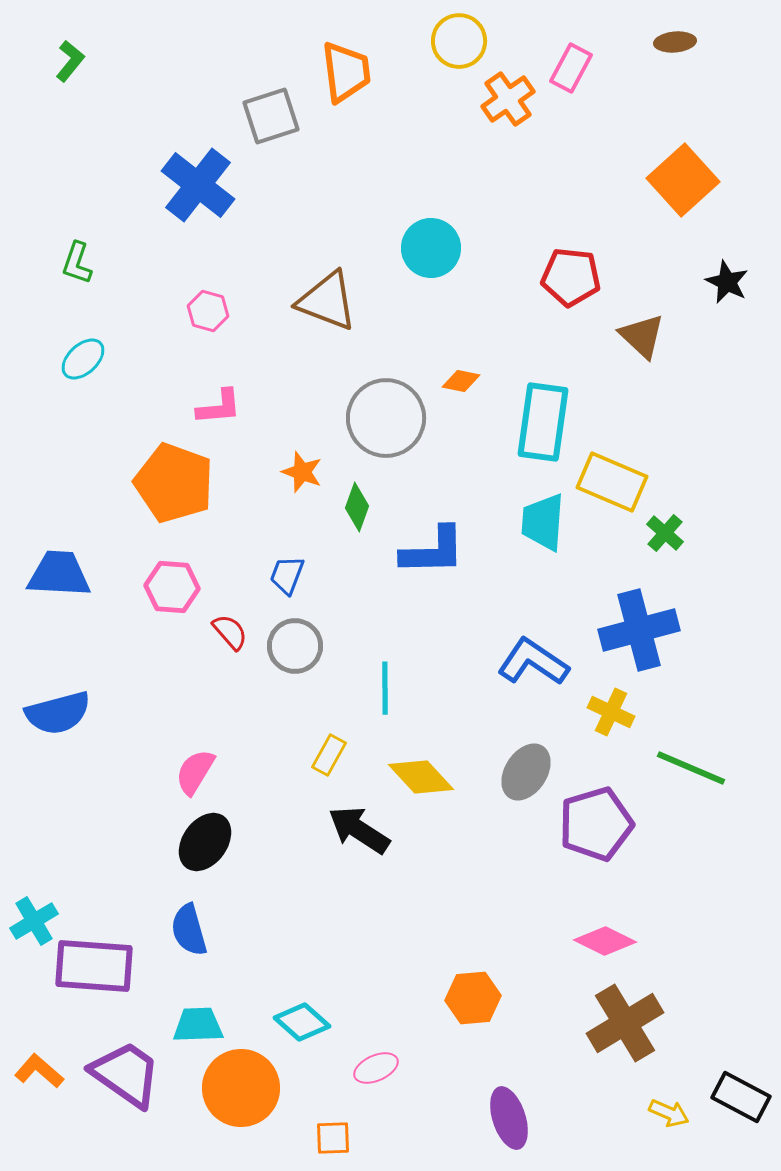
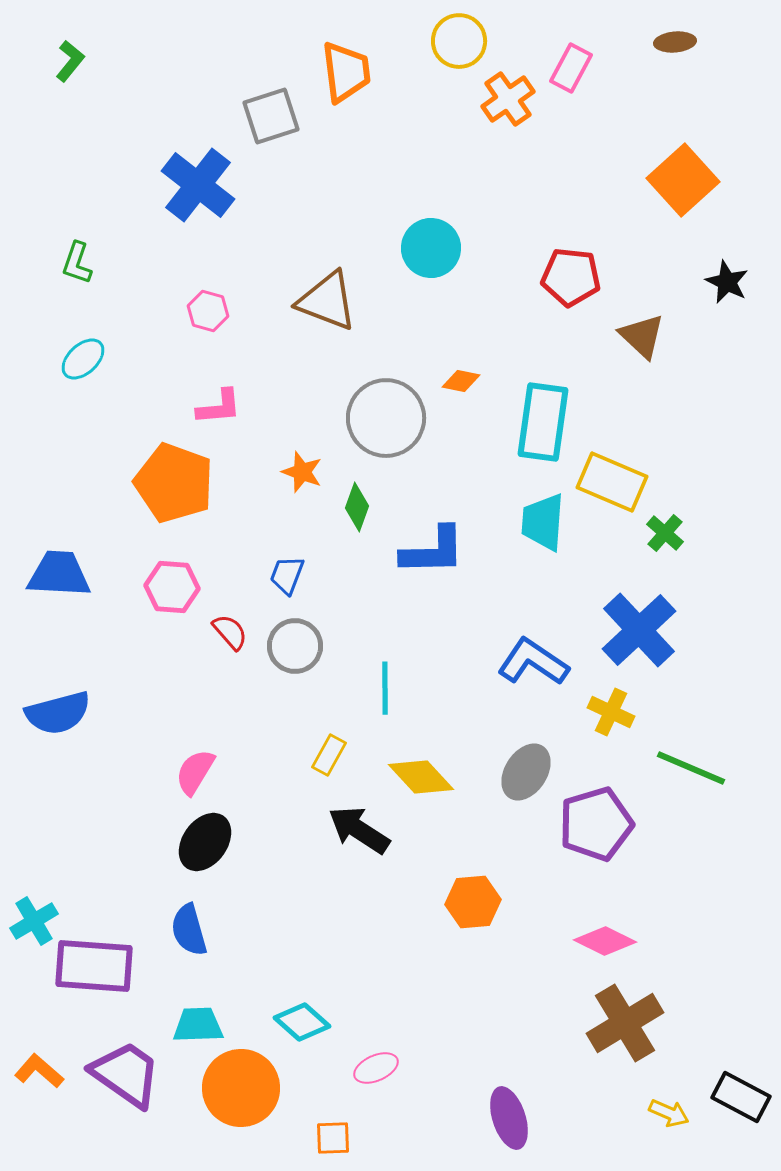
blue cross at (639, 630): rotated 28 degrees counterclockwise
orange hexagon at (473, 998): moved 96 px up
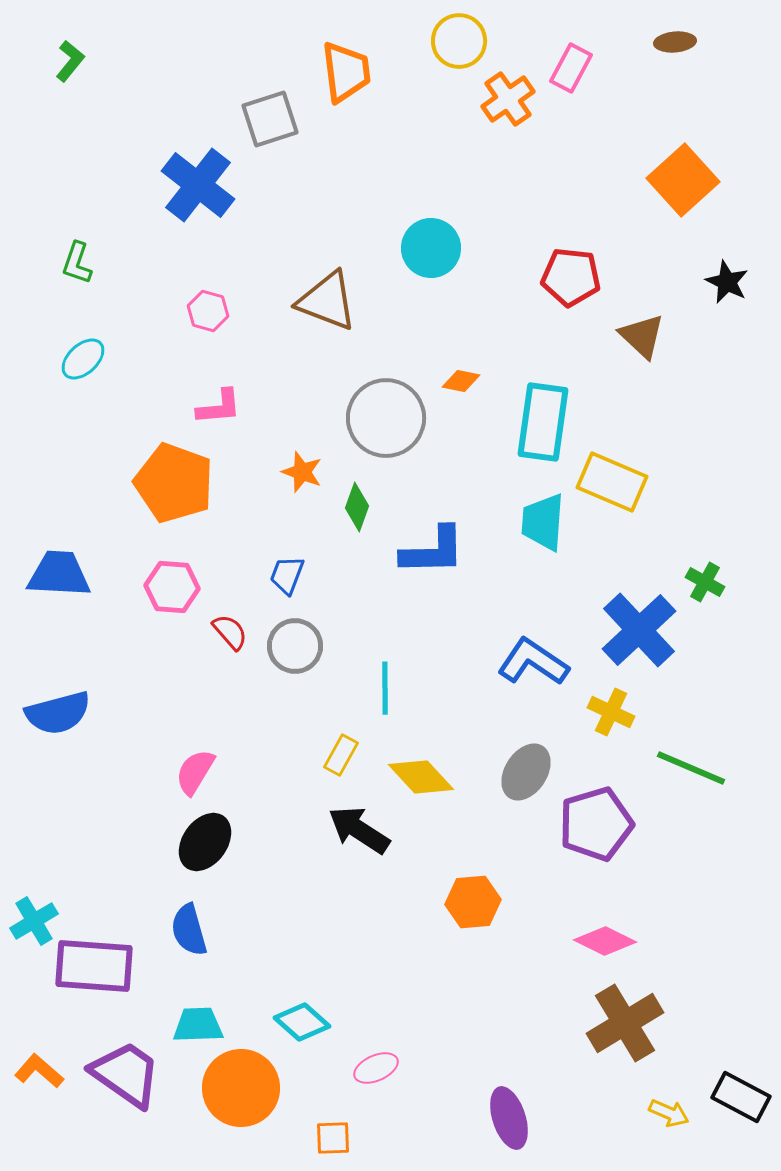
gray square at (271, 116): moved 1 px left, 3 px down
green cross at (665, 533): moved 40 px right, 49 px down; rotated 12 degrees counterclockwise
yellow rectangle at (329, 755): moved 12 px right
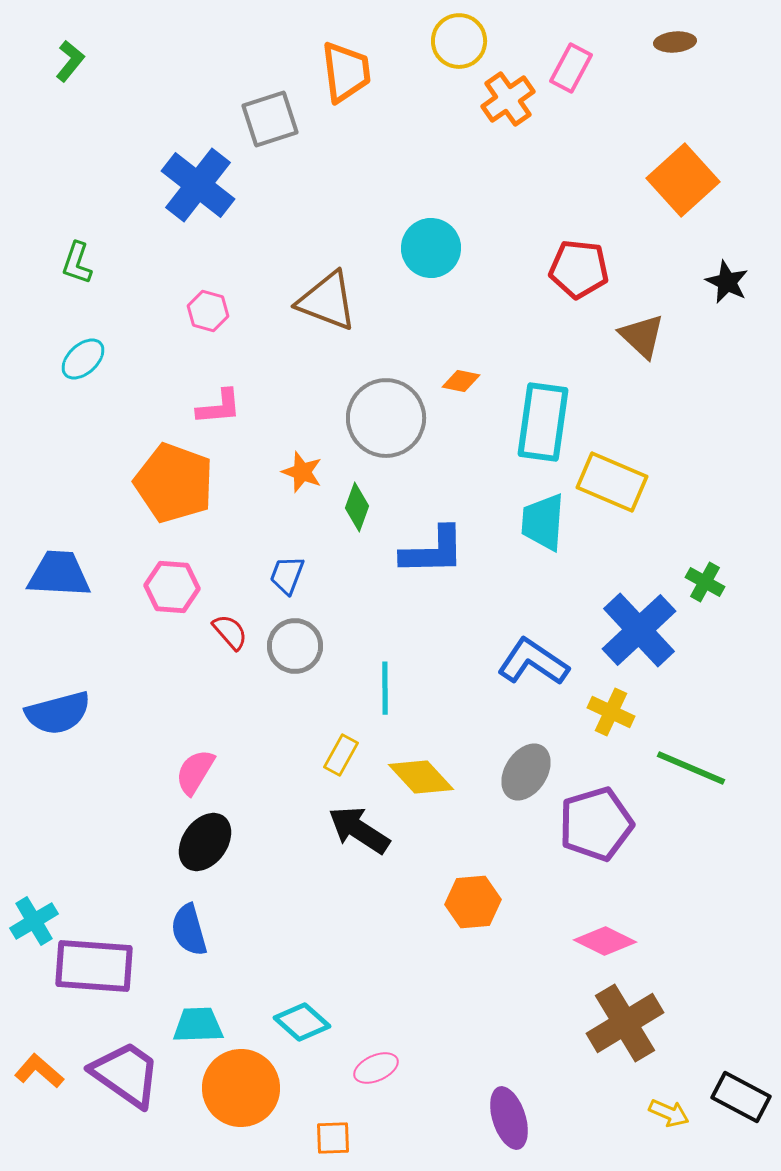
red pentagon at (571, 277): moved 8 px right, 8 px up
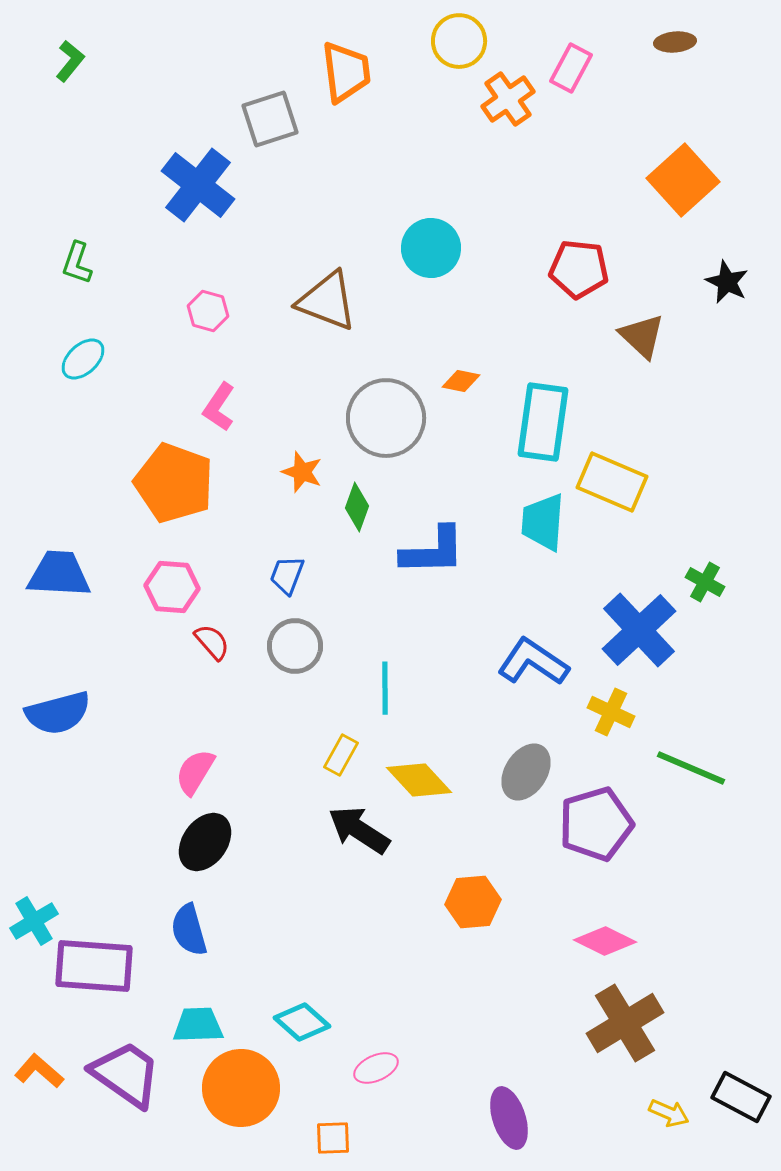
pink L-shape at (219, 407): rotated 129 degrees clockwise
red semicircle at (230, 632): moved 18 px left, 10 px down
yellow diamond at (421, 777): moved 2 px left, 3 px down
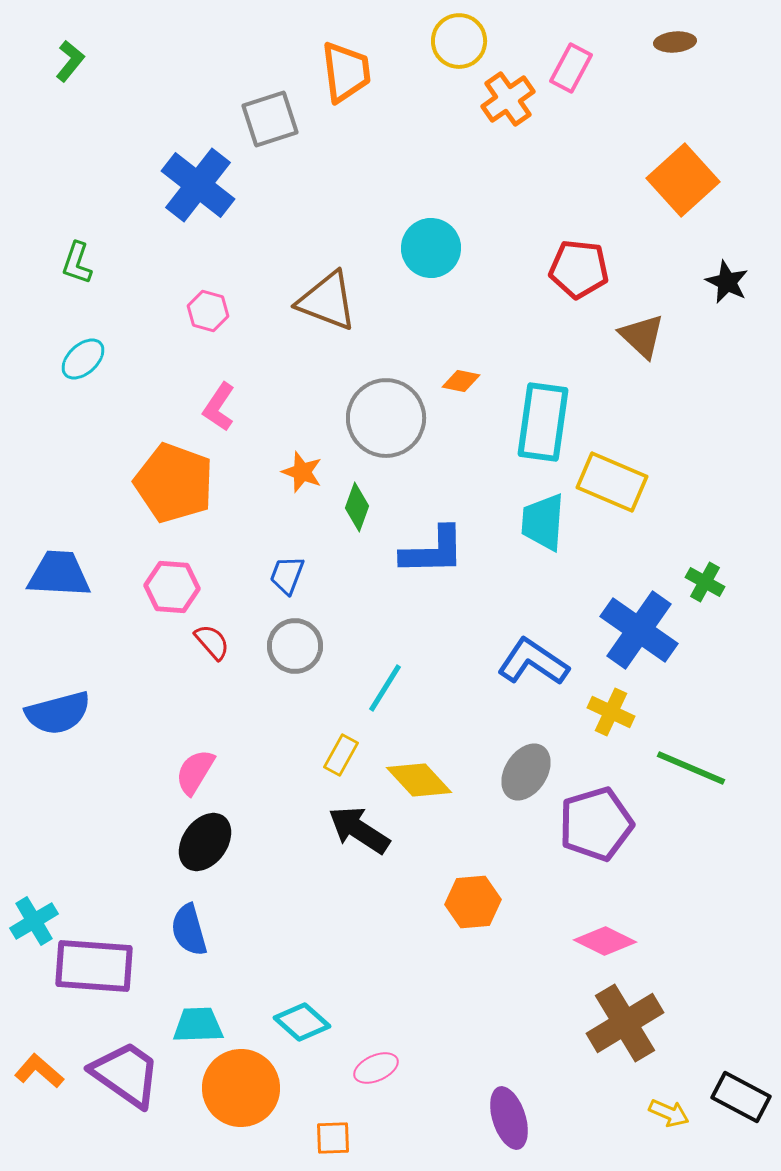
blue cross at (639, 630): rotated 12 degrees counterclockwise
cyan line at (385, 688): rotated 32 degrees clockwise
